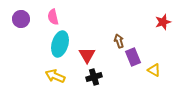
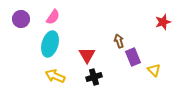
pink semicircle: rotated 133 degrees counterclockwise
cyan ellipse: moved 10 px left
yellow triangle: rotated 16 degrees clockwise
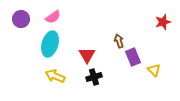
pink semicircle: rotated 21 degrees clockwise
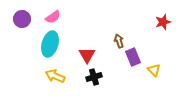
purple circle: moved 1 px right
